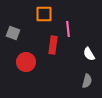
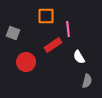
orange square: moved 2 px right, 2 px down
red rectangle: rotated 48 degrees clockwise
white semicircle: moved 10 px left, 3 px down
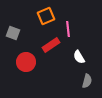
orange square: rotated 24 degrees counterclockwise
red rectangle: moved 2 px left
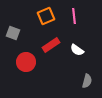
pink line: moved 6 px right, 13 px up
white semicircle: moved 2 px left, 7 px up; rotated 24 degrees counterclockwise
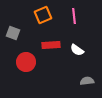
orange square: moved 3 px left, 1 px up
red rectangle: rotated 30 degrees clockwise
gray semicircle: rotated 112 degrees counterclockwise
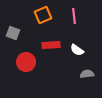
gray semicircle: moved 7 px up
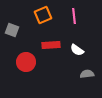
gray square: moved 1 px left, 3 px up
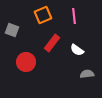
red rectangle: moved 1 px right, 2 px up; rotated 48 degrees counterclockwise
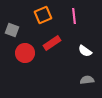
red rectangle: rotated 18 degrees clockwise
white semicircle: moved 8 px right, 1 px down
red circle: moved 1 px left, 9 px up
gray semicircle: moved 6 px down
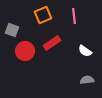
red circle: moved 2 px up
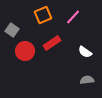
pink line: moved 1 px left, 1 px down; rotated 49 degrees clockwise
gray square: rotated 16 degrees clockwise
white semicircle: moved 1 px down
